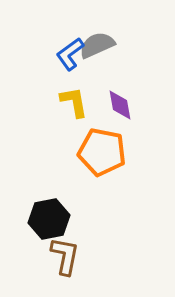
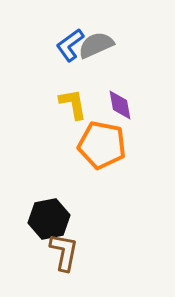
gray semicircle: moved 1 px left
blue L-shape: moved 9 px up
yellow L-shape: moved 1 px left, 2 px down
orange pentagon: moved 7 px up
brown L-shape: moved 1 px left, 4 px up
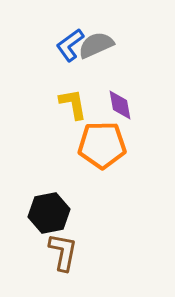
orange pentagon: rotated 12 degrees counterclockwise
black hexagon: moved 6 px up
brown L-shape: moved 1 px left
